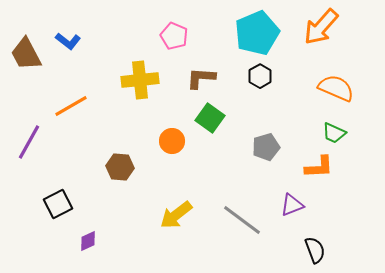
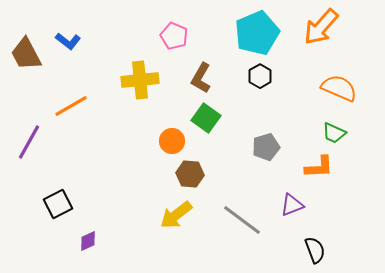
brown L-shape: rotated 64 degrees counterclockwise
orange semicircle: moved 3 px right
green square: moved 4 px left
brown hexagon: moved 70 px right, 7 px down
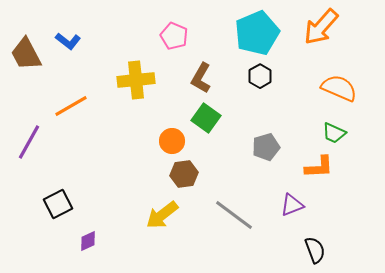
yellow cross: moved 4 px left
brown hexagon: moved 6 px left; rotated 12 degrees counterclockwise
yellow arrow: moved 14 px left
gray line: moved 8 px left, 5 px up
